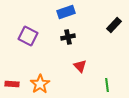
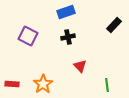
orange star: moved 3 px right
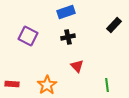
red triangle: moved 3 px left
orange star: moved 4 px right, 1 px down
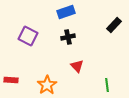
red rectangle: moved 1 px left, 4 px up
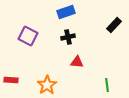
red triangle: moved 4 px up; rotated 40 degrees counterclockwise
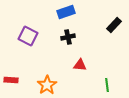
red triangle: moved 3 px right, 3 px down
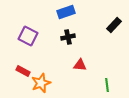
red rectangle: moved 12 px right, 9 px up; rotated 24 degrees clockwise
orange star: moved 6 px left, 2 px up; rotated 12 degrees clockwise
